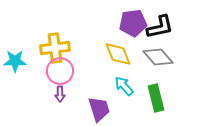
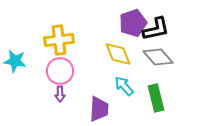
purple pentagon: rotated 12 degrees counterclockwise
black L-shape: moved 4 px left, 2 px down
yellow cross: moved 4 px right, 8 px up
cyan star: rotated 10 degrees clockwise
purple trapezoid: rotated 20 degrees clockwise
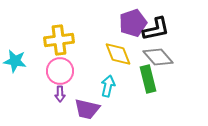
cyan arrow: moved 16 px left; rotated 55 degrees clockwise
green rectangle: moved 8 px left, 19 px up
purple trapezoid: moved 12 px left; rotated 100 degrees clockwise
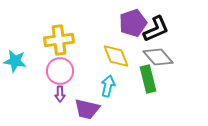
black L-shape: rotated 12 degrees counterclockwise
yellow diamond: moved 2 px left, 2 px down
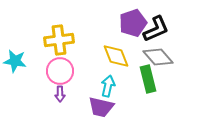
purple trapezoid: moved 14 px right, 2 px up
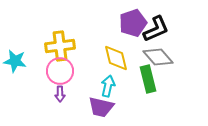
yellow cross: moved 1 px right, 6 px down
yellow diamond: moved 2 px down; rotated 8 degrees clockwise
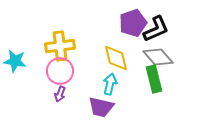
green rectangle: moved 6 px right
cyan arrow: moved 2 px right, 2 px up
purple arrow: rotated 21 degrees clockwise
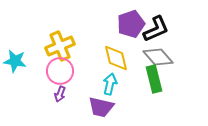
purple pentagon: moved 2 px left, 1 px down
yellow cross: rotated 16 degrees counterclockwise
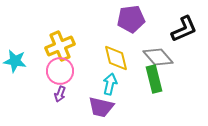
purple pentagon: moved 5 px up; rotated 12 degrees clockwise
black L-shape: moved 28 px right
